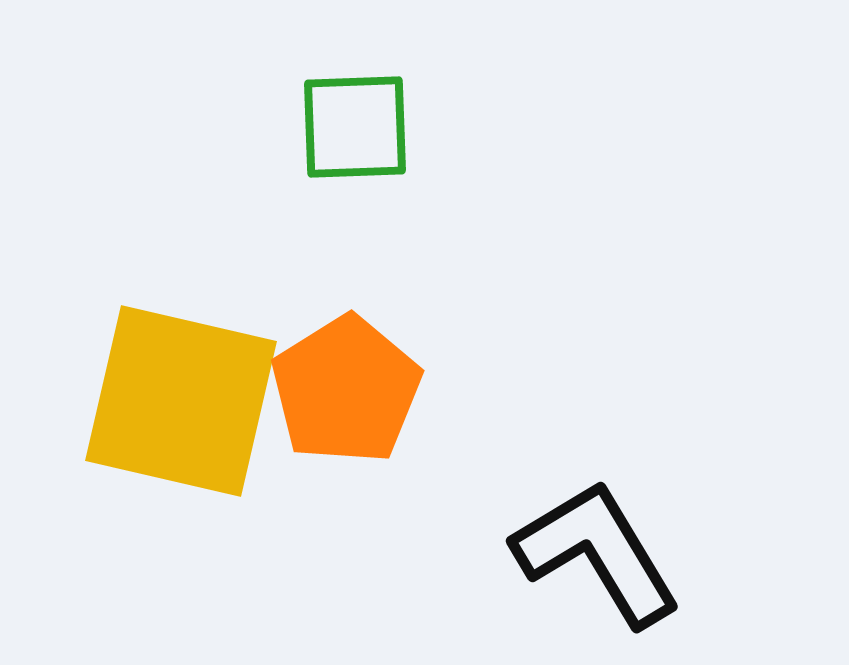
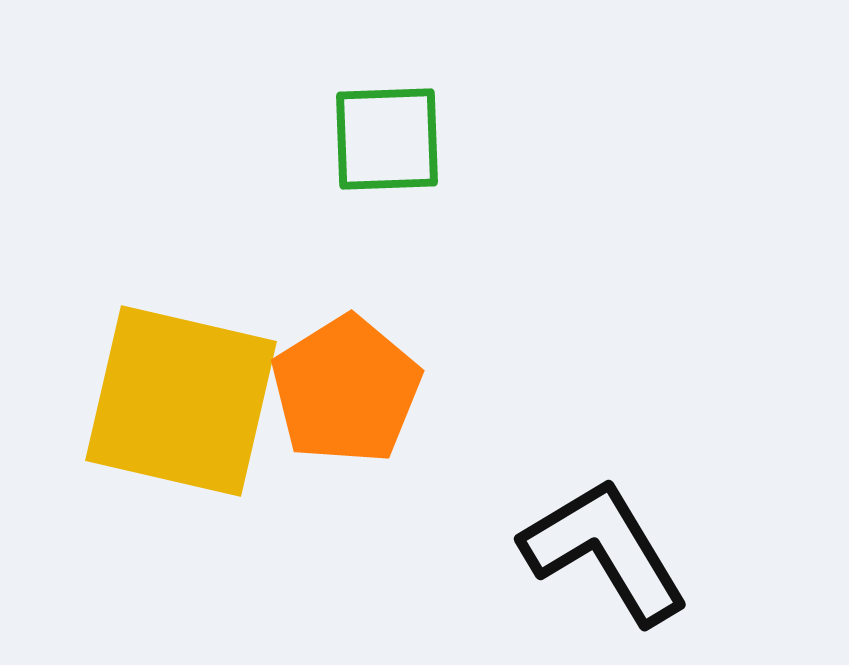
green square: moved 32 px right, 12 px down
black L-shape: moved 8 px right, 2 px up
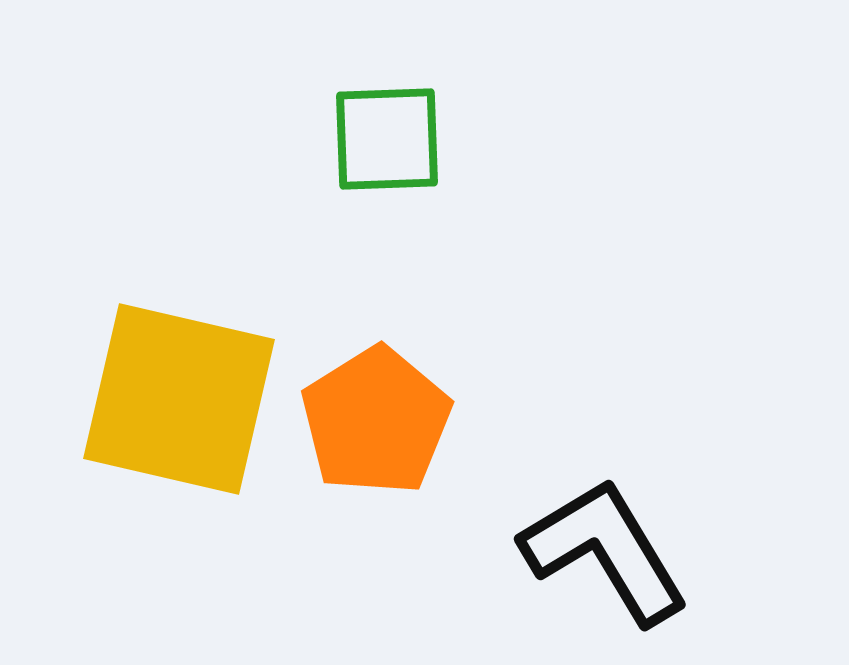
orange pentagon: moved 30 px right, 31 px down
yellow square: moved 2 px left, 2 px up
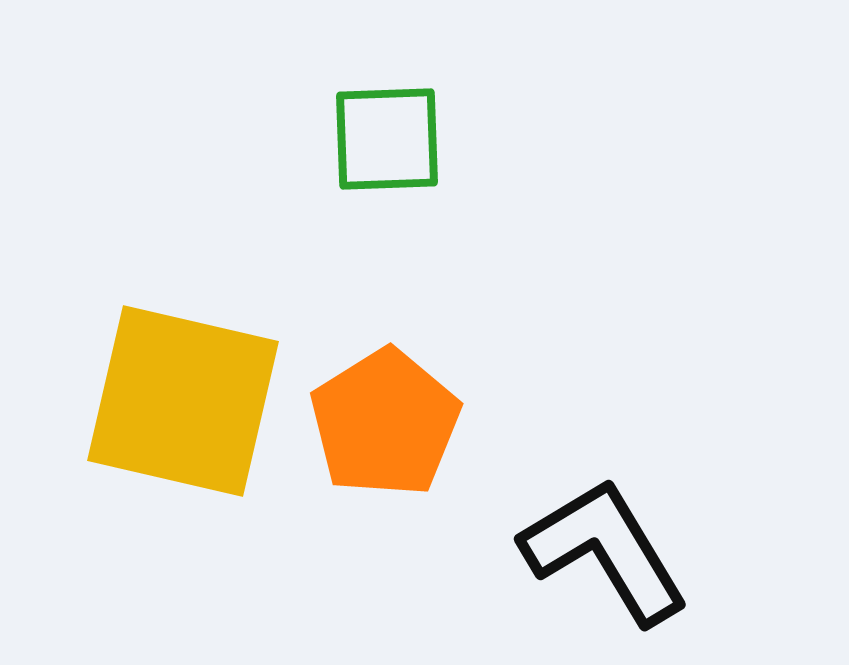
yellow square: moved 4 px right, 2 px down
orange pentagon: moved 9 px right, 2 px down
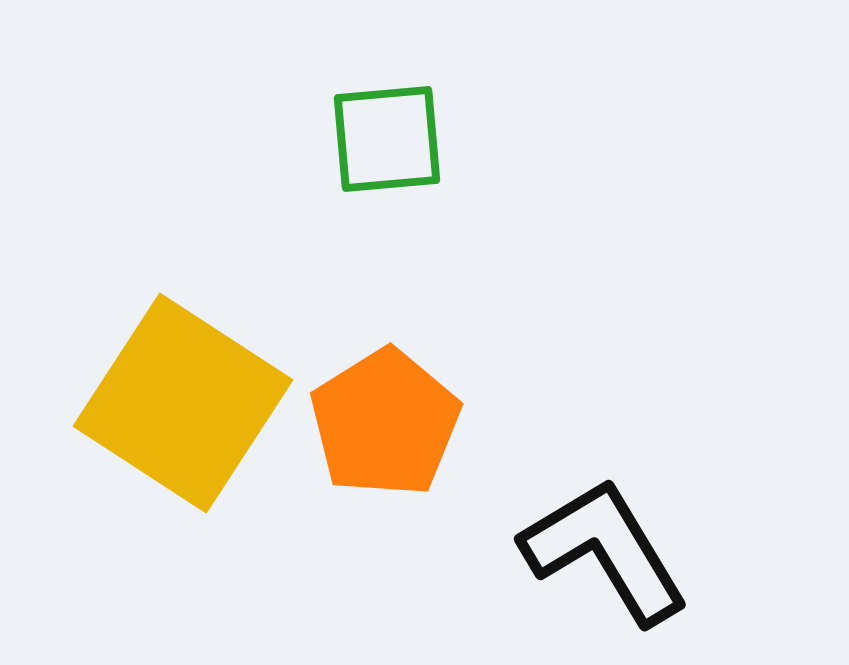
green square: rotated 3 degrees counterclockwise
yellow square: moved 2 px down; rotated 20 degrees clockwise
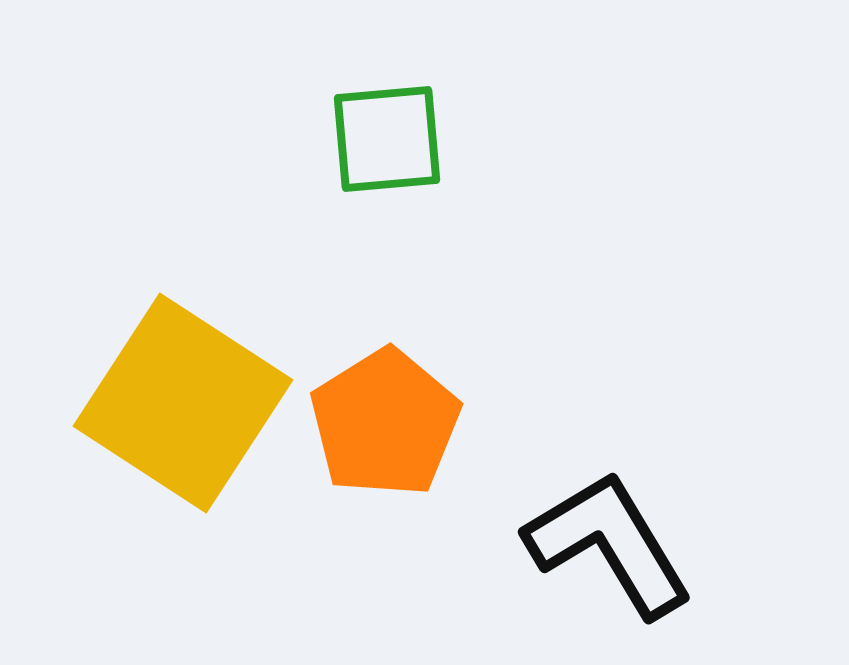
black L-shape: moved 4 px right, 7 px up
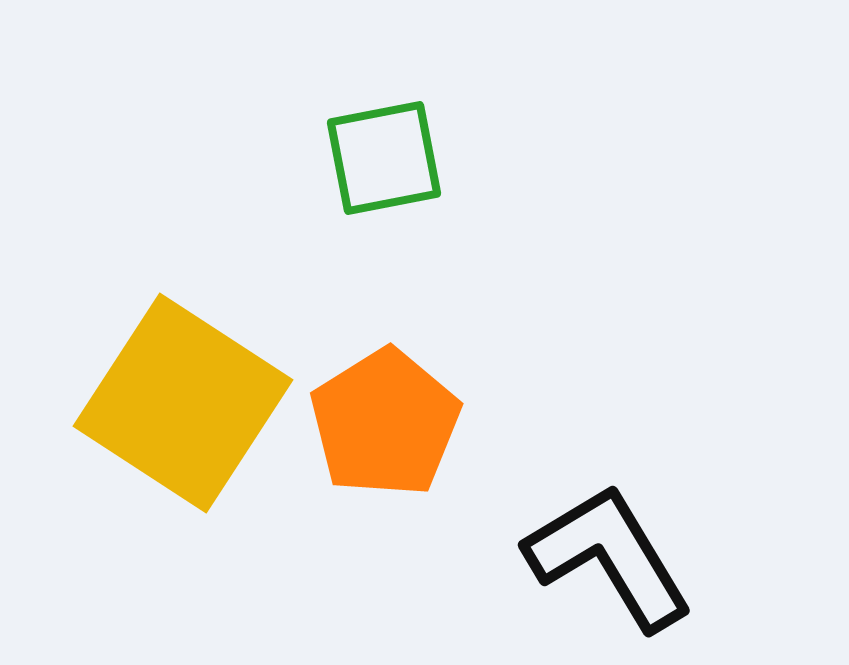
green square: moved 3 px left, 19 px down; rotated 6 degrees counterclockwise
black L-shape: moved 13 px down
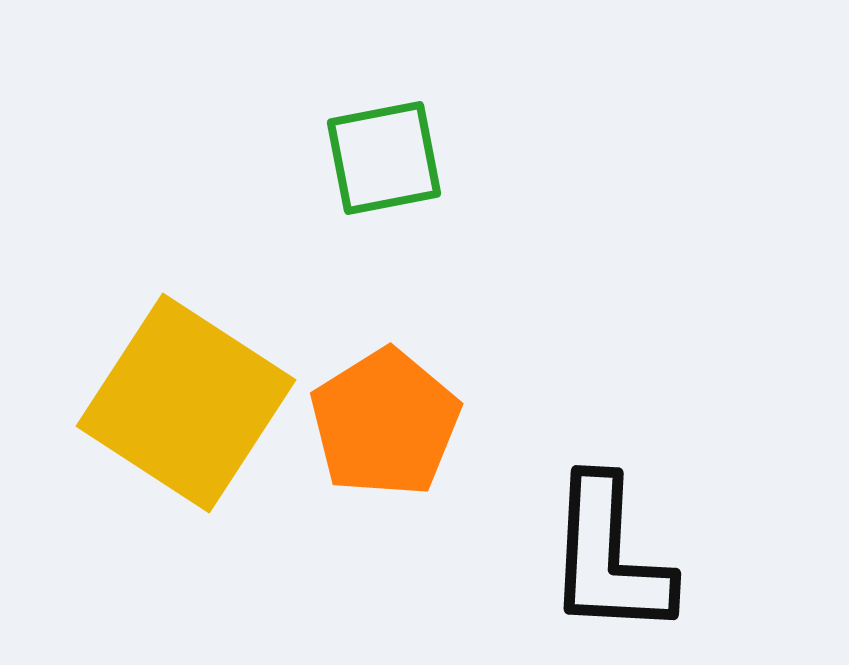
yellow square: moved 3 px right
black L-shape: rotated 146 degrees counterclockwise
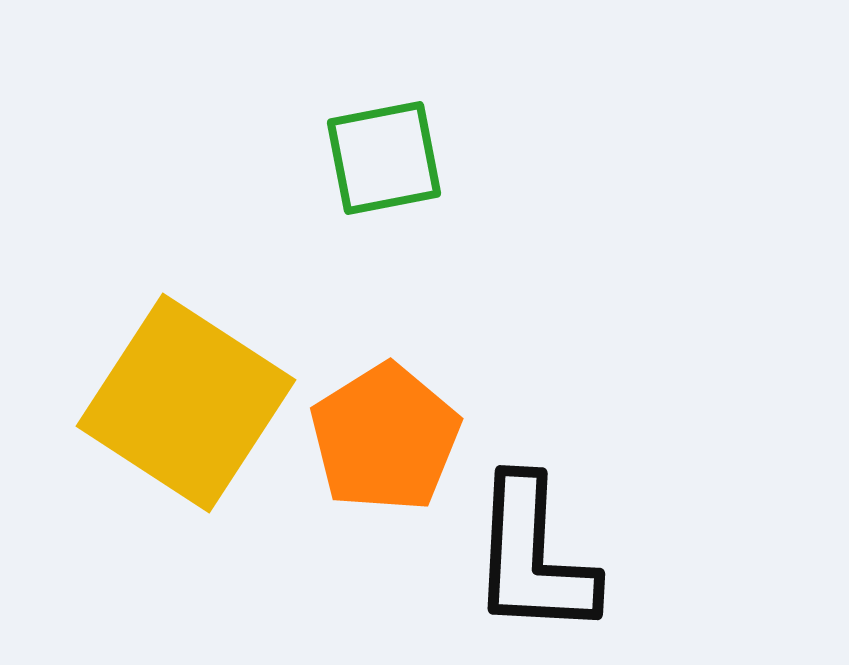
orange pentagon: moved 15 px down
black L-shape: moved 76 px left
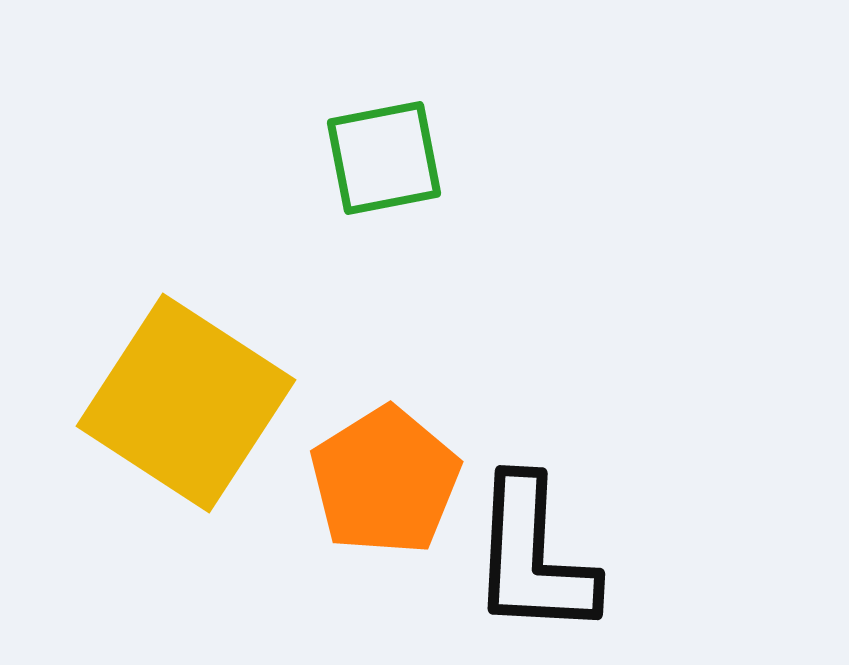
orange pentagon: moved 43 px down
